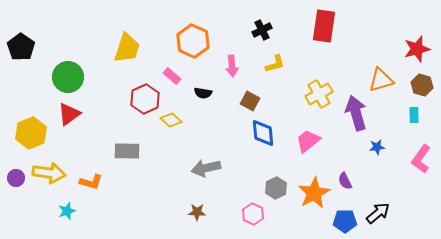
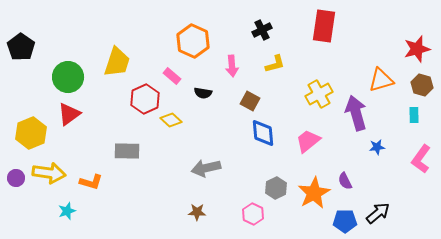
yellow trapezoid: moved 10 px left, 14 px down
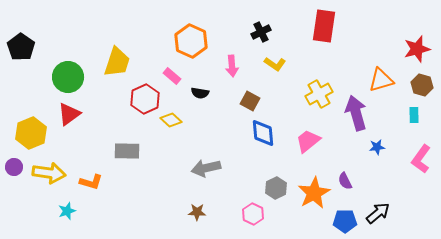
black cross: moved 1 px left, 2 px down
orange hexagon: moved 2 px left
yellow L-shape: rotated 50 degrees clockwise
black semicircle: moved 3 px left
purple circle: moved 2 px left, 11 px up
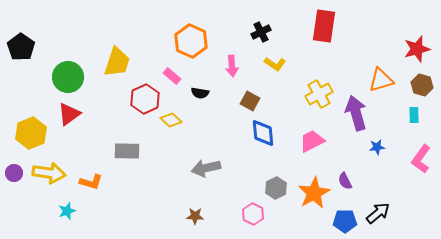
pink trapezoid: moved 4 px right; rotated 12 degrees clockwise
purple circle: moved 6 px down
brown star: moved 2 px left, 4 px down
